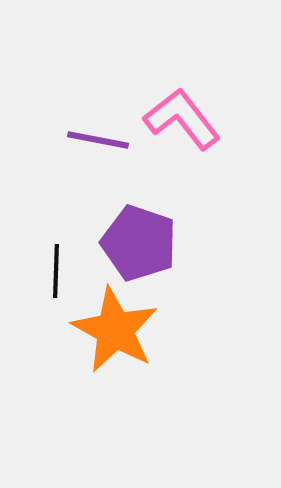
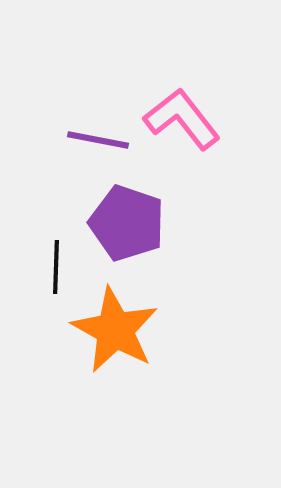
purple pentagon: moved 12 px left, 20 px up
black line: moved 4 px up
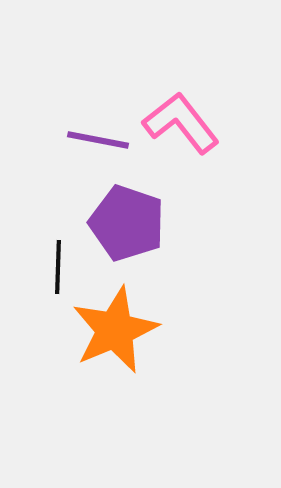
pink L-shape: moved 1 px left, 4 px down
black line: moved 2 px right
orange star: rotated 20 degrees clockwise
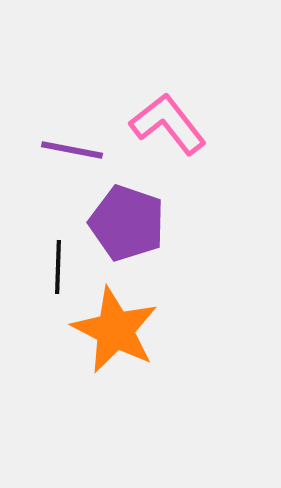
pink L-shape: moved 13 px left, 1 px down
purple line: moved 26 px left, 10 px down
orange star: rotated 22 degrees counterclockwise
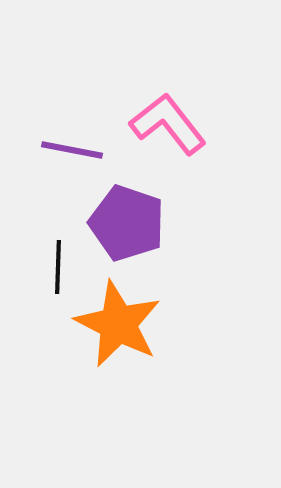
orange star: moved 3 px right, 6 px up
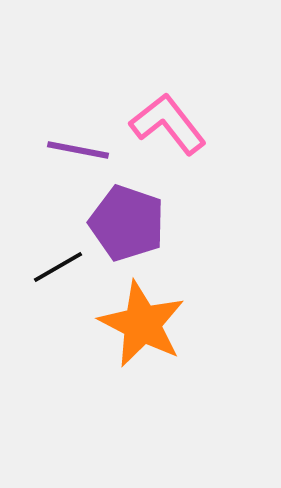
purple line: moved 6 px right
black line: rotated 58 degrees clockwise
orange star: moved 24 px right
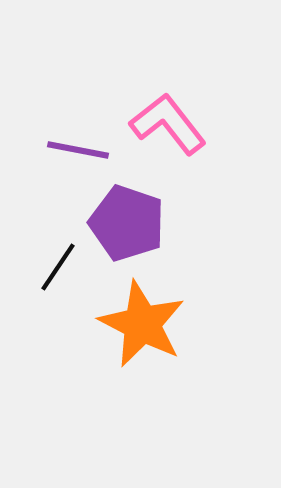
black line: rotated 26 degrees counterclockwise
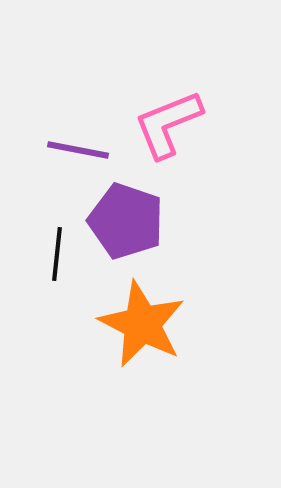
pink L-shape: rotated 74 degrees counterclockwise
purple pentagon: moved 1 px left, 2 px up
black line: moved 1 px left, 13 px up; rotated 28 degrees counterclockwise
